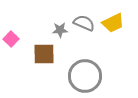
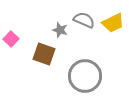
gray semicircle: moved 3 px up
gray star: rotated 21 degrees clockwise
brown square: rotated 20 degrees clockwise
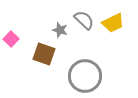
gray semicircle: rotated 20 degrees clockwise
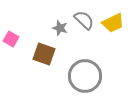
gray star: moved 2 px up
pink square: rotated 14 degrees counterclockwise
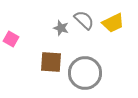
gray star: moved 1 px right
brown square: moved 7 px right, 8 px down; rotated 15 degrees counterclockwise
gray circle: moved 3 px up
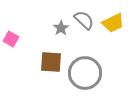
gray star: rotated 21 degrees clockwise
